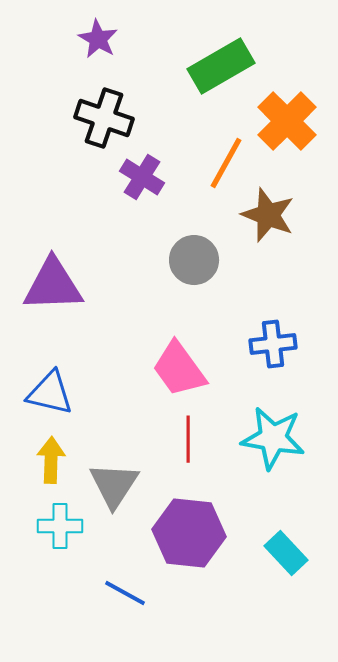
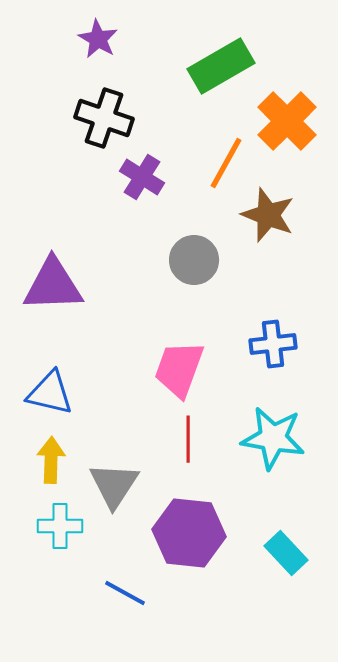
pink trapezoid: rotated 56 degrees clockwise
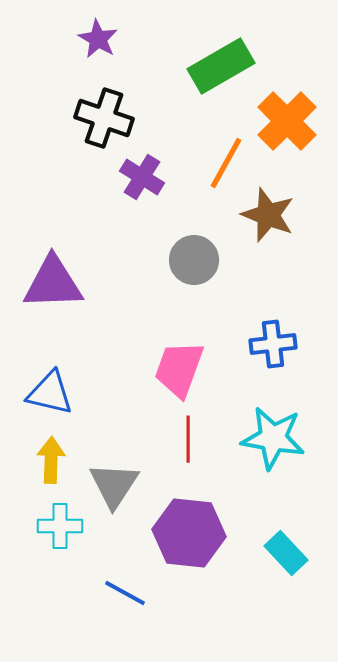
purple triangle: moved 2 px up
